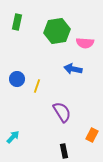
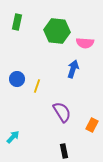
green hexagon: rotated 15 degrees clockwise
blue arrow: rotated 96 degrees clockwise
orange rectangle: moved 10 px up
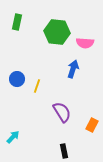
green hexagon: moved 1 px down
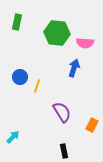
green hexagon: moved 1 px down
blue arrow: moved 1 px right, 1 px up
blue circle: moved 3 px right, 2 px up
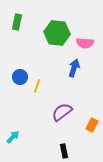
purple semicircle: rotated 95 degrees counterclockwise
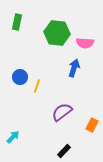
black rectangle: rotated 56 degrees clockwise
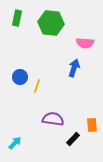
green rectangle: moved 4 px up
green hexagon: moved 6 px left, 10 px up
purple semicircle: moved 9 px left, 7 px down; rotated 45 degrees clockwise
orange rectangle: rotated 32 degrees counterclockwise
cyan arrow: moved 2 px right, 6 px down
black rectangle: moved 9 px right, 12 px up
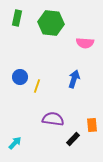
blue arrow: moved 11 px down
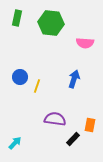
purple semicircle: moved 2 px right
orange rectangle: moved 2 px left; rotated 16 degrees clockwise
